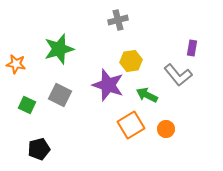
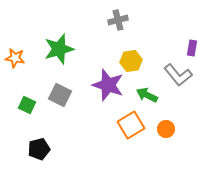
orange star: moved 1 px left, 6 px up
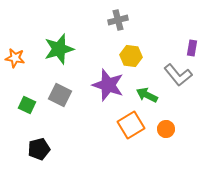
yellow hexagon: moved 5 px up; rotated 15 degrees clockwise
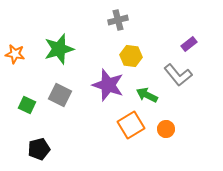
purple rectangle: moved 3 px left, 4 px up; rotated 42 degrees clockwise
orange star: moved 4 px up
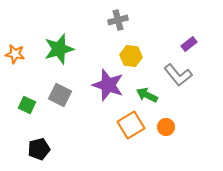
orange circle: moved 2 px up
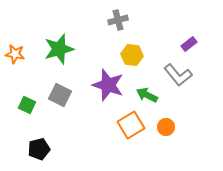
yellow hexagon: moved 1 px right, 1 px up
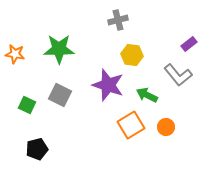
green star: rotated 16 degrees clockwise
black pentagon: moved 2 px left
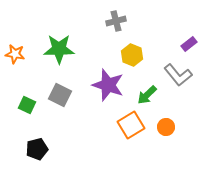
gray cross: moved 2 px left, 1 px down
yellow hexagon: rotated 15 degrees clockwise
green arrow: rotated 70 degrees counterclockwise
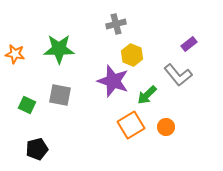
gray cross: moved 3 px down
purple star: moved 5 px right, 4 px up
gray square: rotated 15 degrees counterclockwise
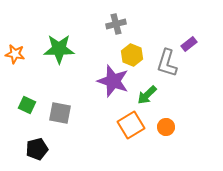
gray L-shape: moved 11 px left, 12 px up; rotated 56 degrees clockwise
gray square: moved 18 px down
